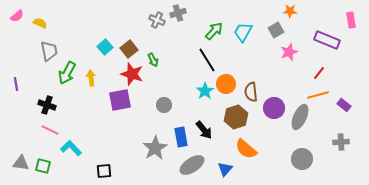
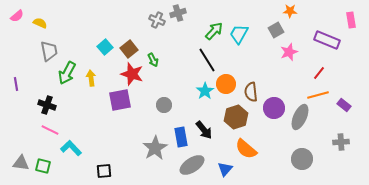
cyan trapezoid at (243, 32): moved 4 px left, 2 px down
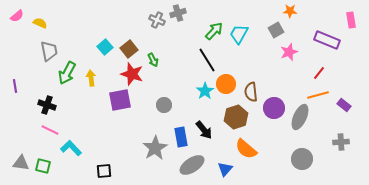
purple line at (16, 84): moved 1 px left, 2 px down
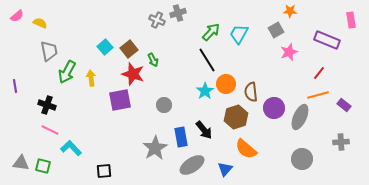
green arrow at (214, 31): moved 3 px left, 1 px down
green arrow at (67, 73): moved 1 px up
red star at (132, 74): moved 1 px right
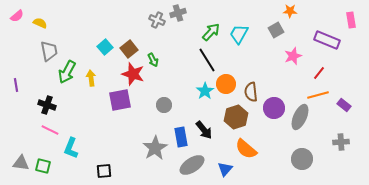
pink star at (289, 52): moved 4 px right, 4 px down
purple line at (15, 86): moved 1 px right, 1 px up
cyan L-shape at (71, 148): rotated 115 degrees counterclockwise
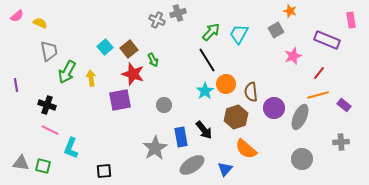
orange star at (290, 11): rotated 16 degrees clockwise
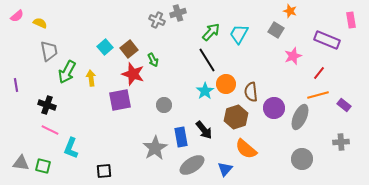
gray square at (276, 30): rotated 28 degrees counterclockwise
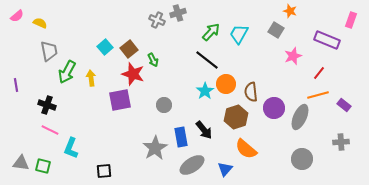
pink rectangle at (351, 20): rotated 28 degrees clockwise
black line at (207, 60): rotated 20 degrees counterclockwise
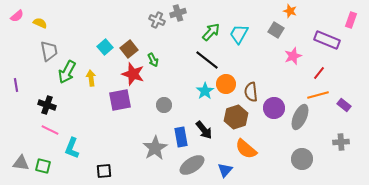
cyan L-shape at (71, 148): moved 1 px right
blue triangle at (225, 169): moved 1 px down
